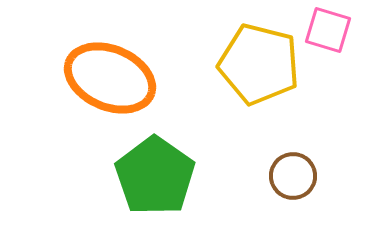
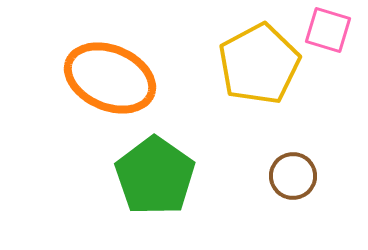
yellow pentagon: rotated 30 degrees clockwise
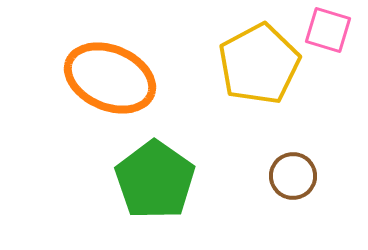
green pentagon: moved 4 px down
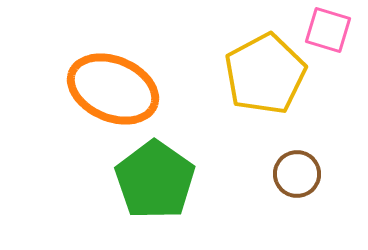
yellow pentagon: moved 6 px right, 10 px down
orange ellipse: moved 3 px right, 11 px down
brown circle: moved 4 px right, 2 px up
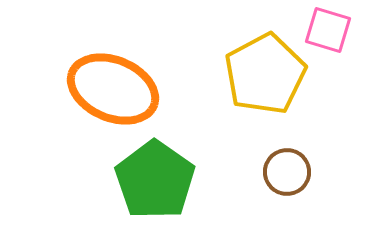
brown circle: moved 10 px left, 2 px up
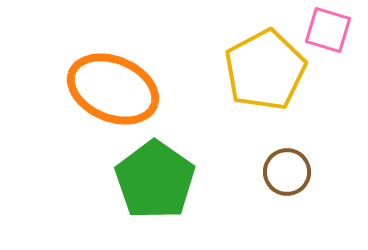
yellow pentagon: moved 4 px up
